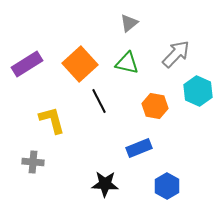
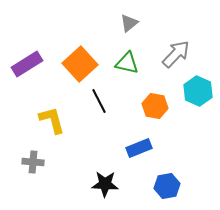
blue hexagon: rotated 20 degrees clockwise
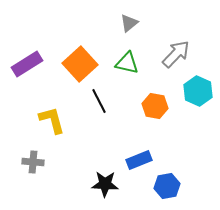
blue rectangle: moved 12 px down
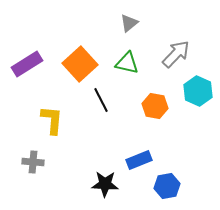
black line: moved 2 px right, 1 px up
yellow L-shape: rotated 20 degrees clockwise
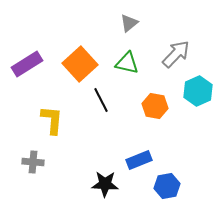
cyan hexagon: rotated 12 degrees clockwise
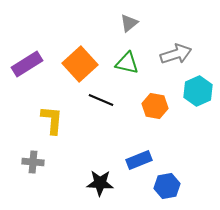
gray arrow: rotated 28 degrees clockwise
black line: rotated 40 degrees counterclockwise
black star: moved 5 px left, 1 px up
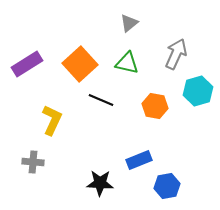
gray arrow: rotated 48 degrees counterclockwise
cyan hexagon: rotated 8 degrees clockwise
yellow L-shape: rotated 20 degrees clockwise
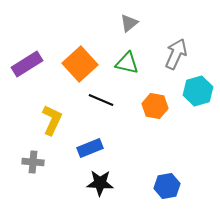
blue rectangle: moved 49 px left, 12 px up
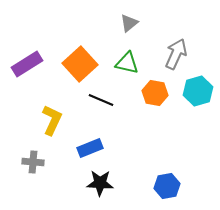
orange hexagon: moved 13 px up
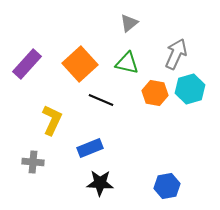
purple rectangle: rotated 16 degrees counterclockwise
cyan hexagon: moved 8 px left, 2 px up
